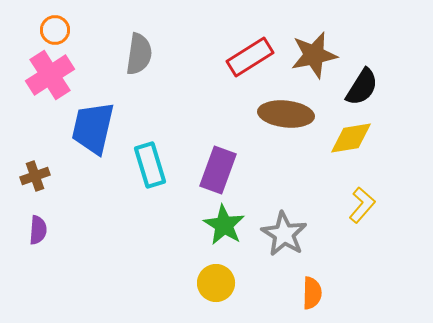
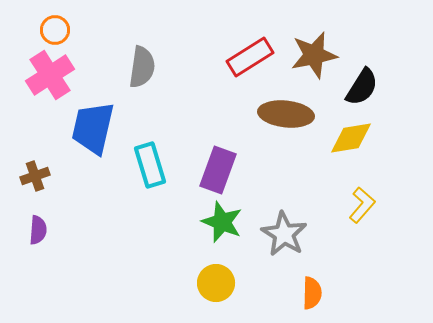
gray semicircle: moved 3 px right, 13 px down
green star: moved 2 px left, 3 px up; rotated 9 degrees counterclockwise
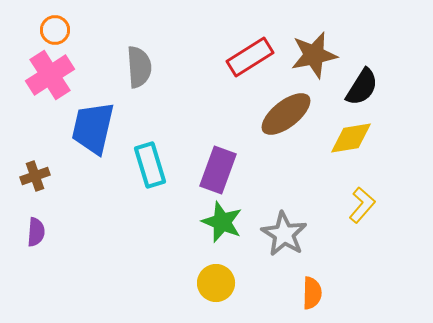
gray semicircle: moved 3 px left; rotated 12 degrees counterclockwise
brown ellipse: rotated 44 degrees counterclockwise
purple semicircle: moved 2 px left, 2 px down
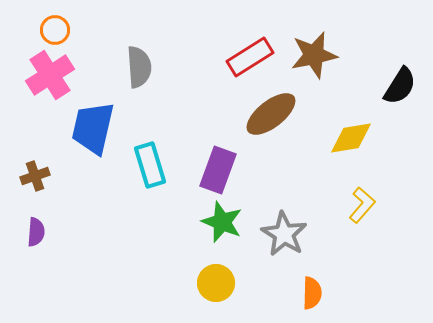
black semicircle: moved 38 px right, 1 px up
brown ellipse: moved 15 px left
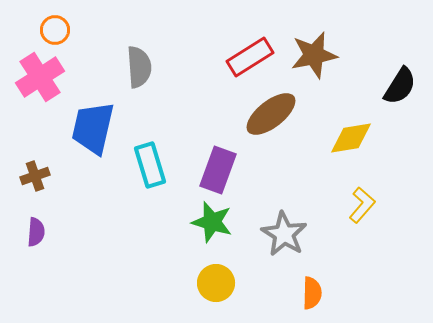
pink cross: moved 10 px left, 2 px down
green star: moved 10 px left; rotated 6 degrees counterclockwise
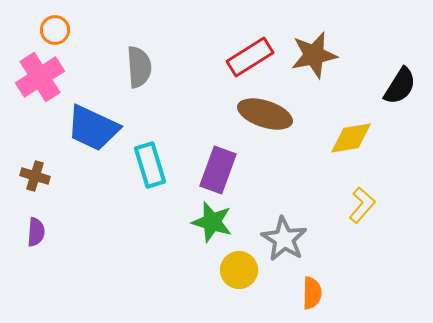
brown ellipse: moved 6 px left; rotated 56 degrees clockwise
blue trapezoid: rotated 78 degrees counterclockwise
brown cross: rotated 36 degrees clockwise
gray star: moved 5 px down
yellow circle: moved 23 px right, 13 px up
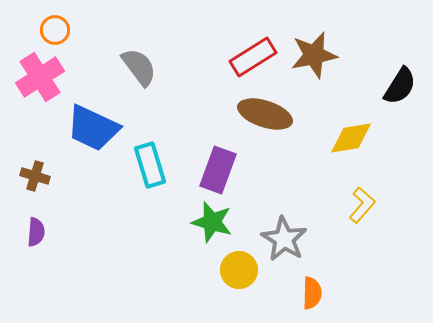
red rectangle: moved 3 px right
gray semicircle: rotated 33 degrees counterclockwise
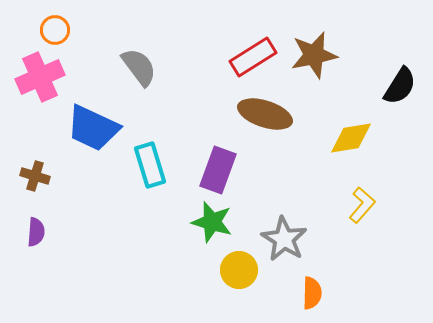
pink cross: rotated 9 degrees clockwise
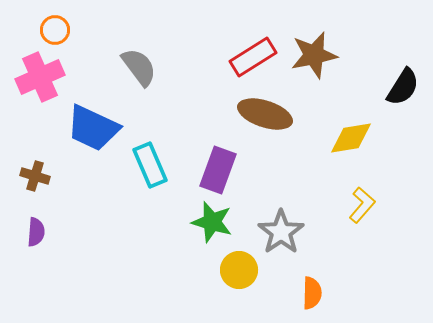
black semicircle: moved 3 px right, 1 px down
cyan rectangle: rotated 6 degrees counterclockwise
gray star: moved 3 px left, 7 px up; rotated 6 degrees clockwise
